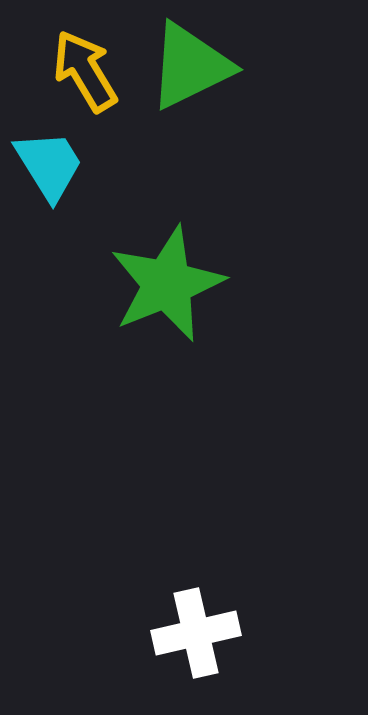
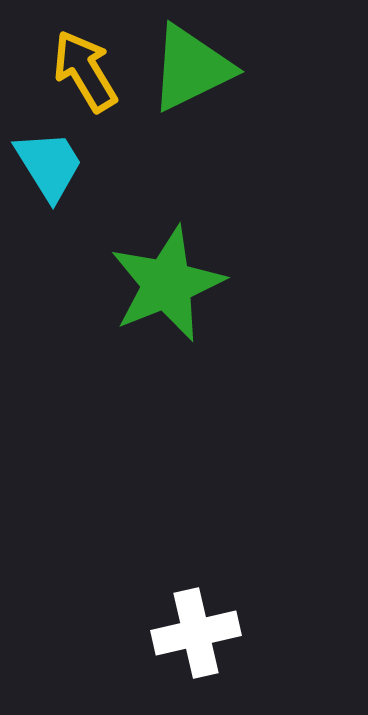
green triangle: moved 1 px right, 2 px down
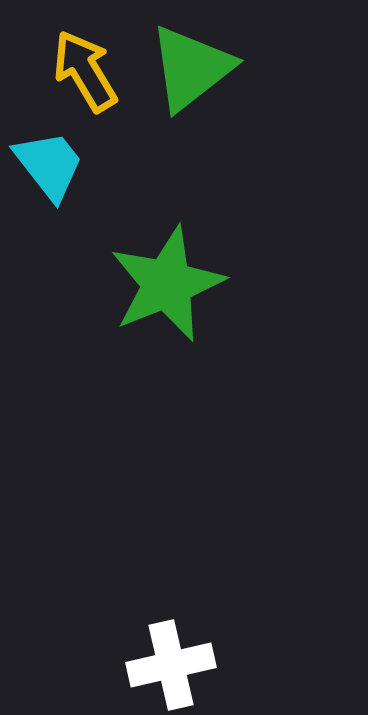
green triangle: rotated 12 degrees counterclockwise
cyan trapezoid: rotated 6 degrees counterclockwise
white cross: moved 25 px left, 32 px down
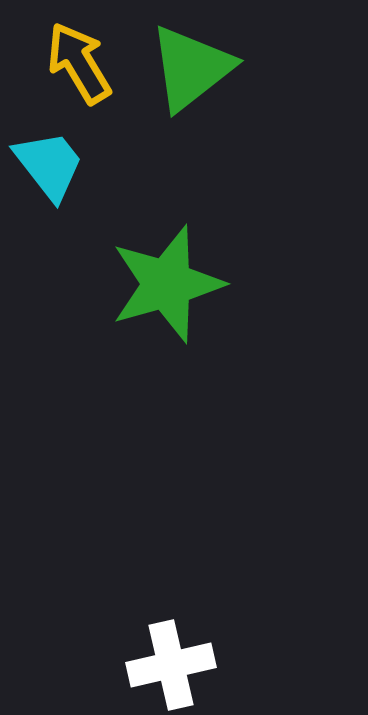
yellow arrow: moved 6 px left, 8 px up
green star: rotated 6 degrees clockwise
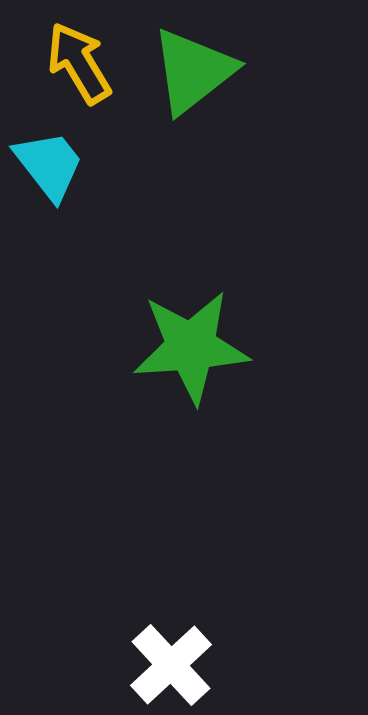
green triangle: moved 2 px right, 3 px down
green star: moved 24 px right, 63 px down; rotated 12 degrees clockwise
white cross: rotated 30 degrees counterclockwise
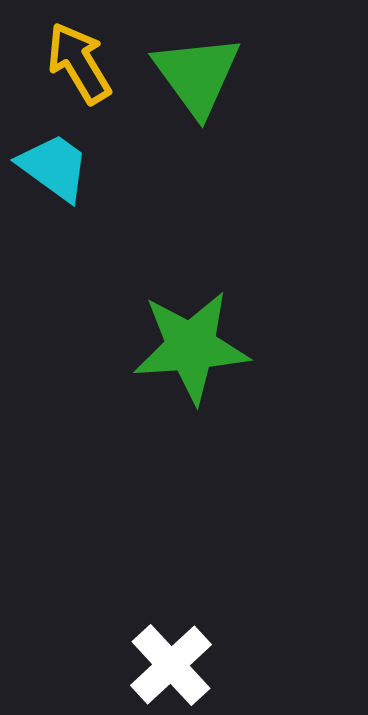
green triangle: moved 4 px right, 4 px down; rotated 28 degrees counterclockwise
cyan trapezoid: moved 5 px right, 2 px down; rotated 16 degrees counterclockwise
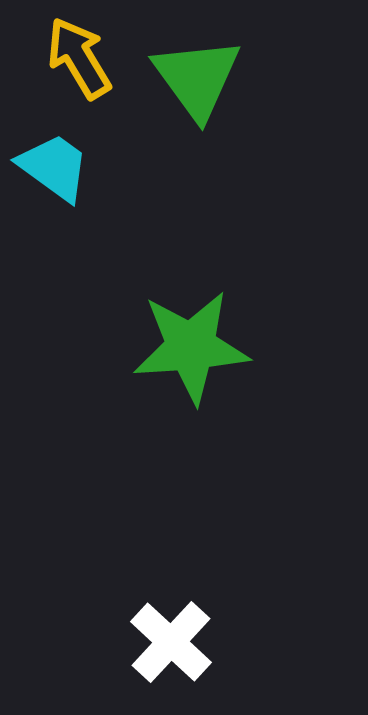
yellow arrow: moved 5 px up
green triangle: moved 3 px down
white cross: moved 23 px up; rotated 4 degrees counterclockwise
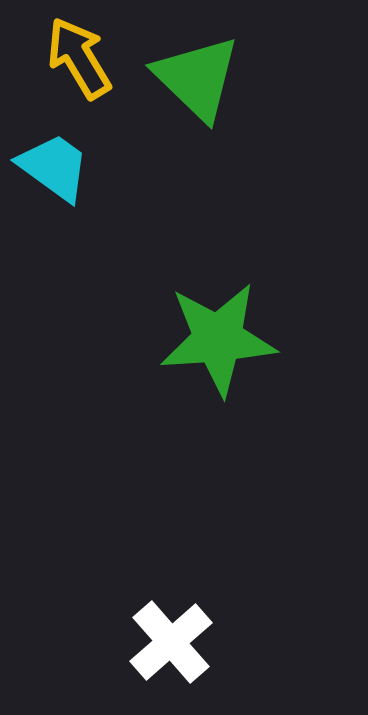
green triangle: rotated 10 degrees counterclockwise
green star: moved 27 px right, 8 px up
white cross: rotated 6 degrees clockwise
